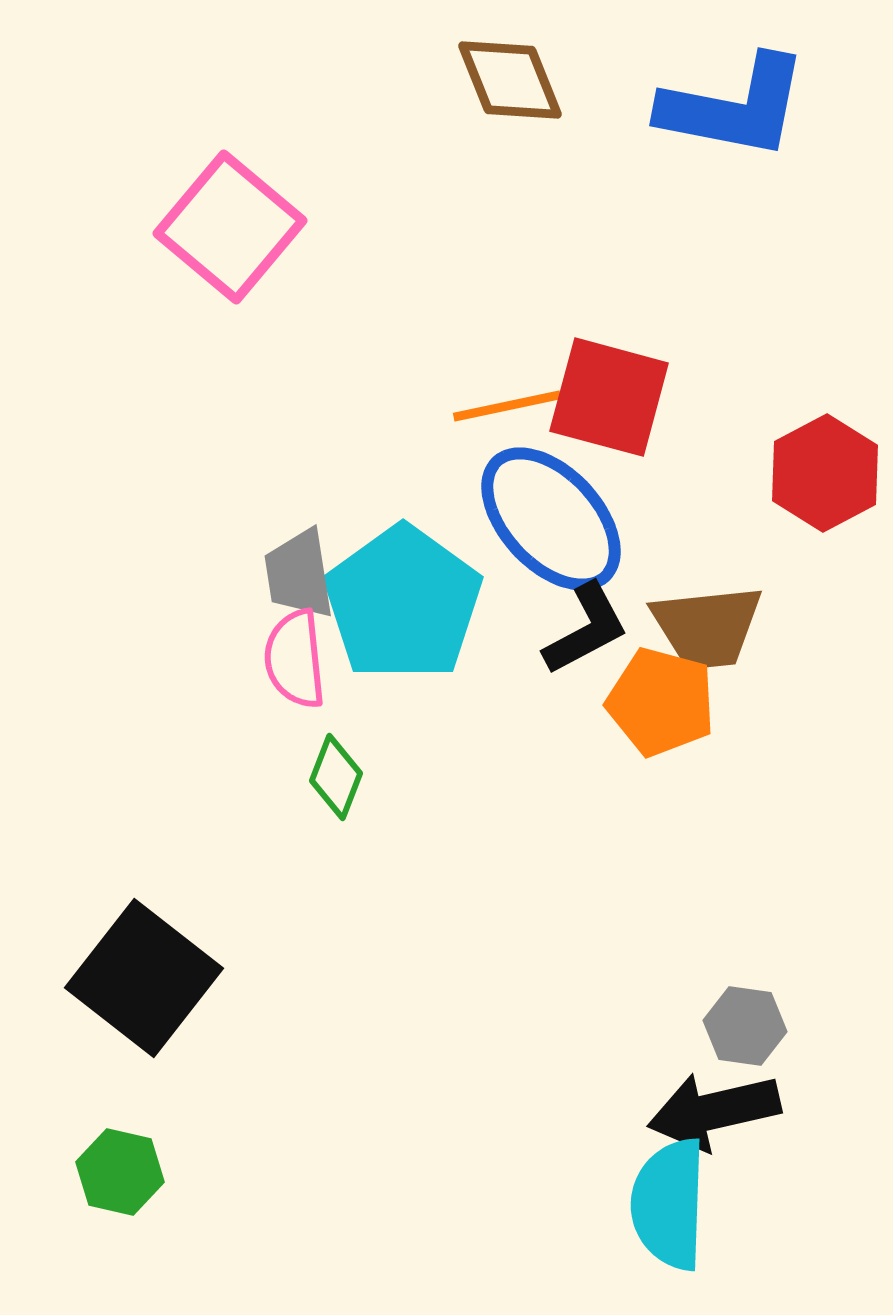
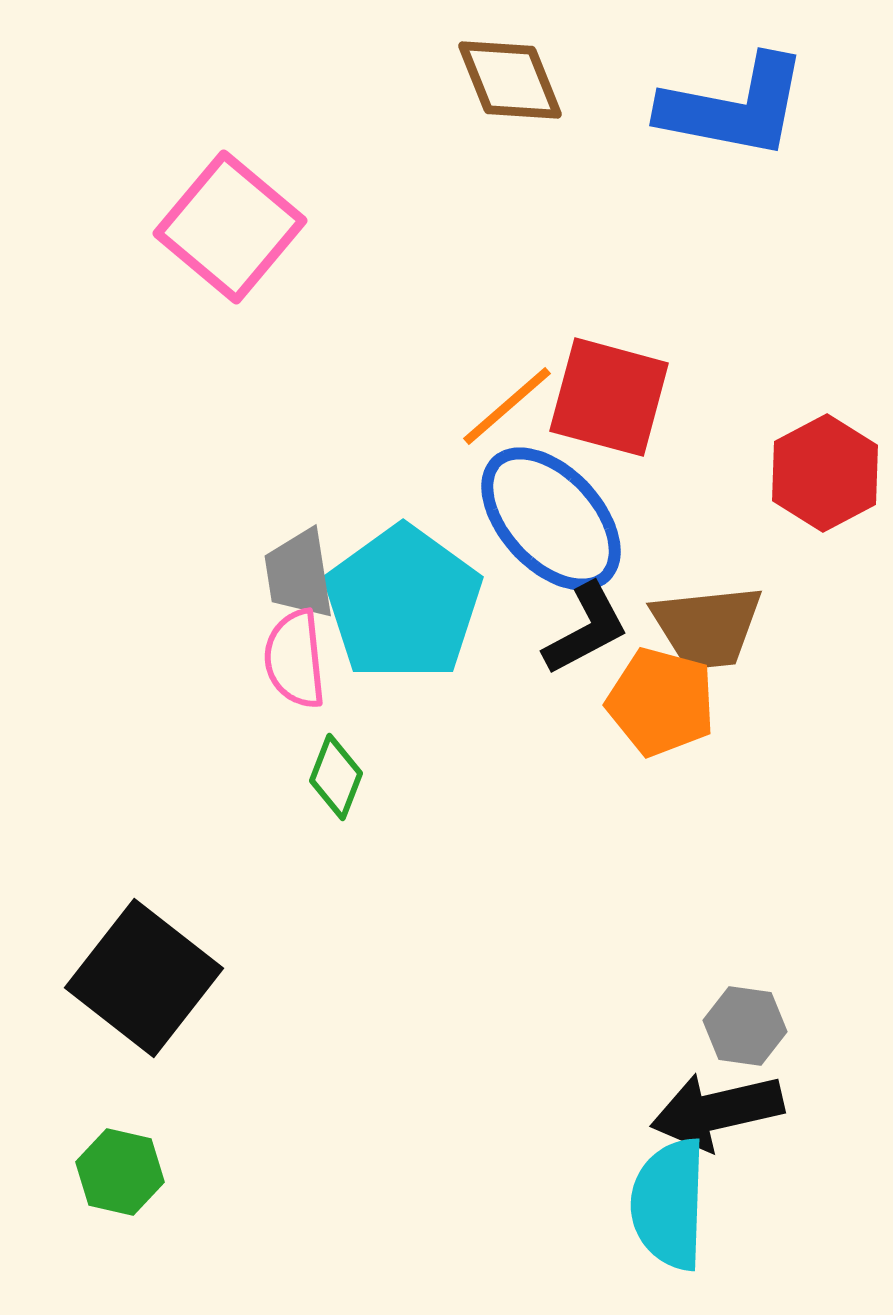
orange line: rotated 29 degrees counterclockwise
black arrow: moved 3 px right
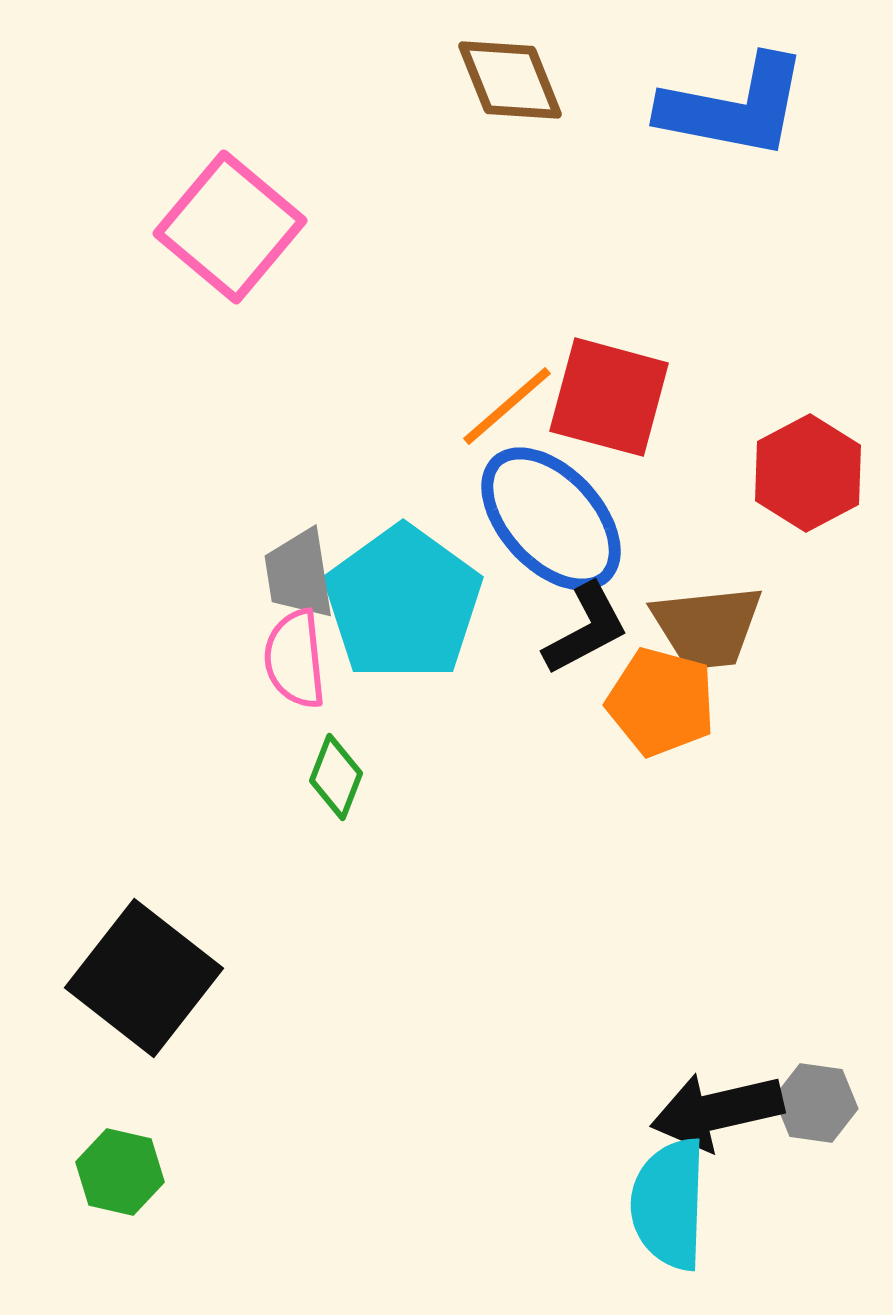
red hexagon: moved 17 px left
gray hexagon: moved 71 px right, 77 px down
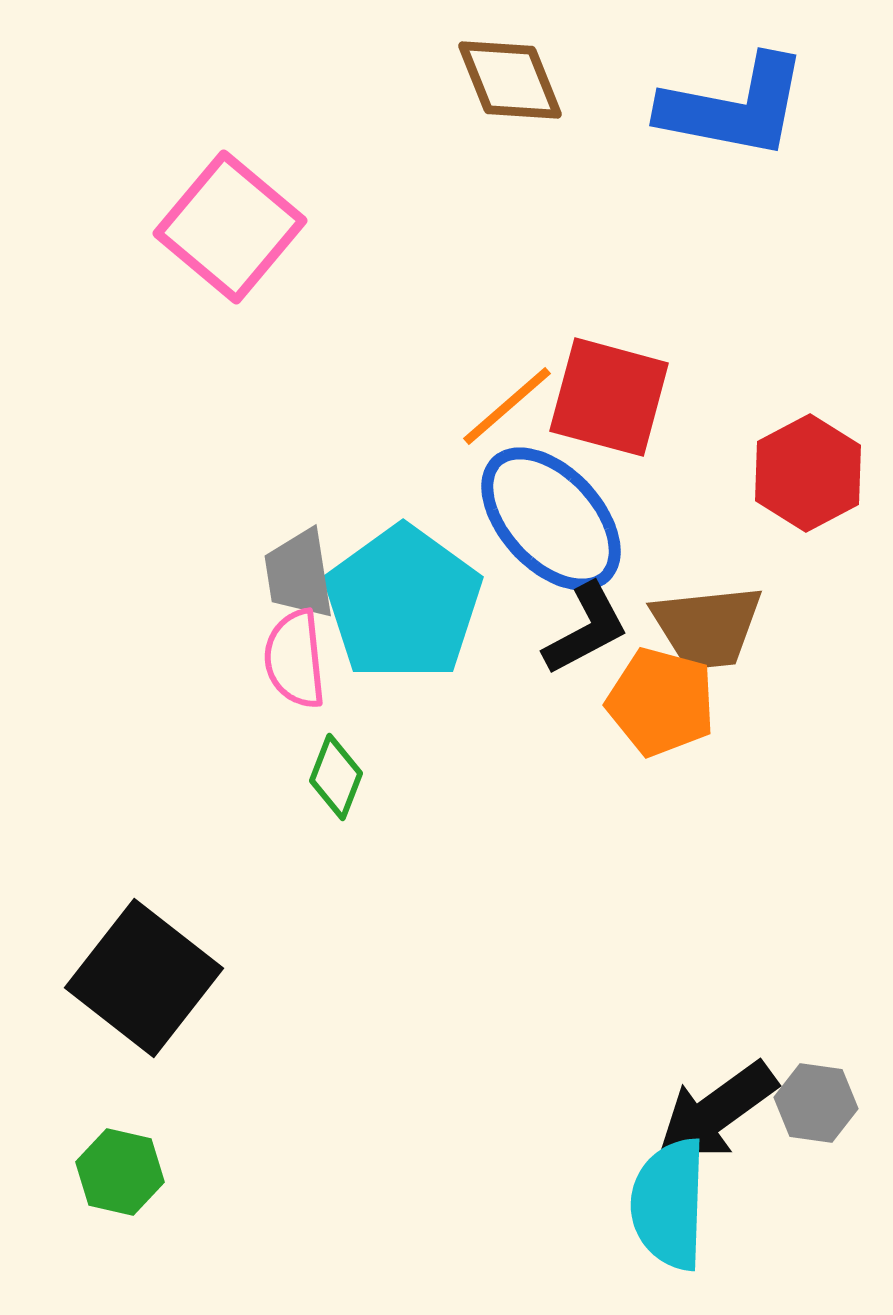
black arrow: rotated 23 degrees counterclockwise
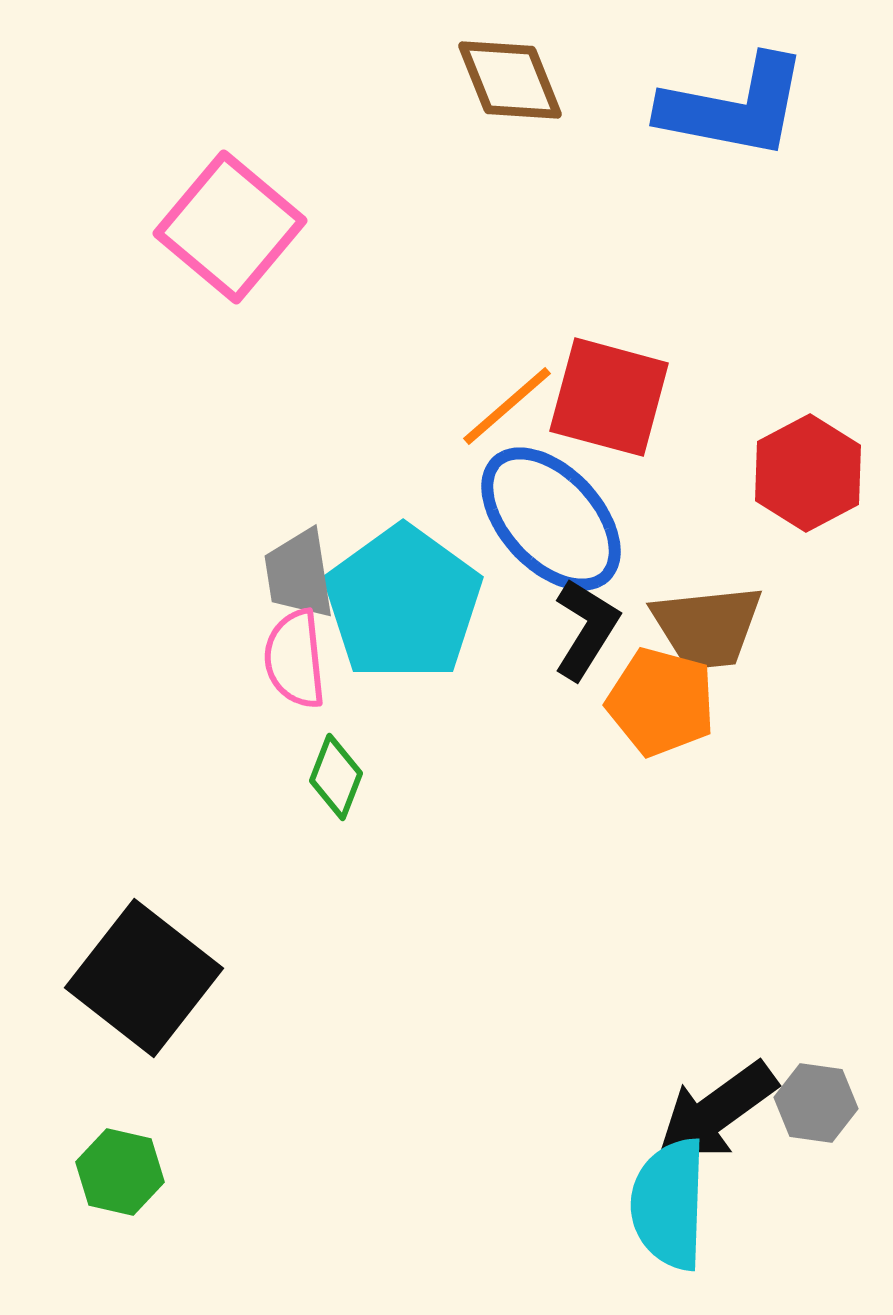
black L-shape: rotated 30 degrees counterclockwise
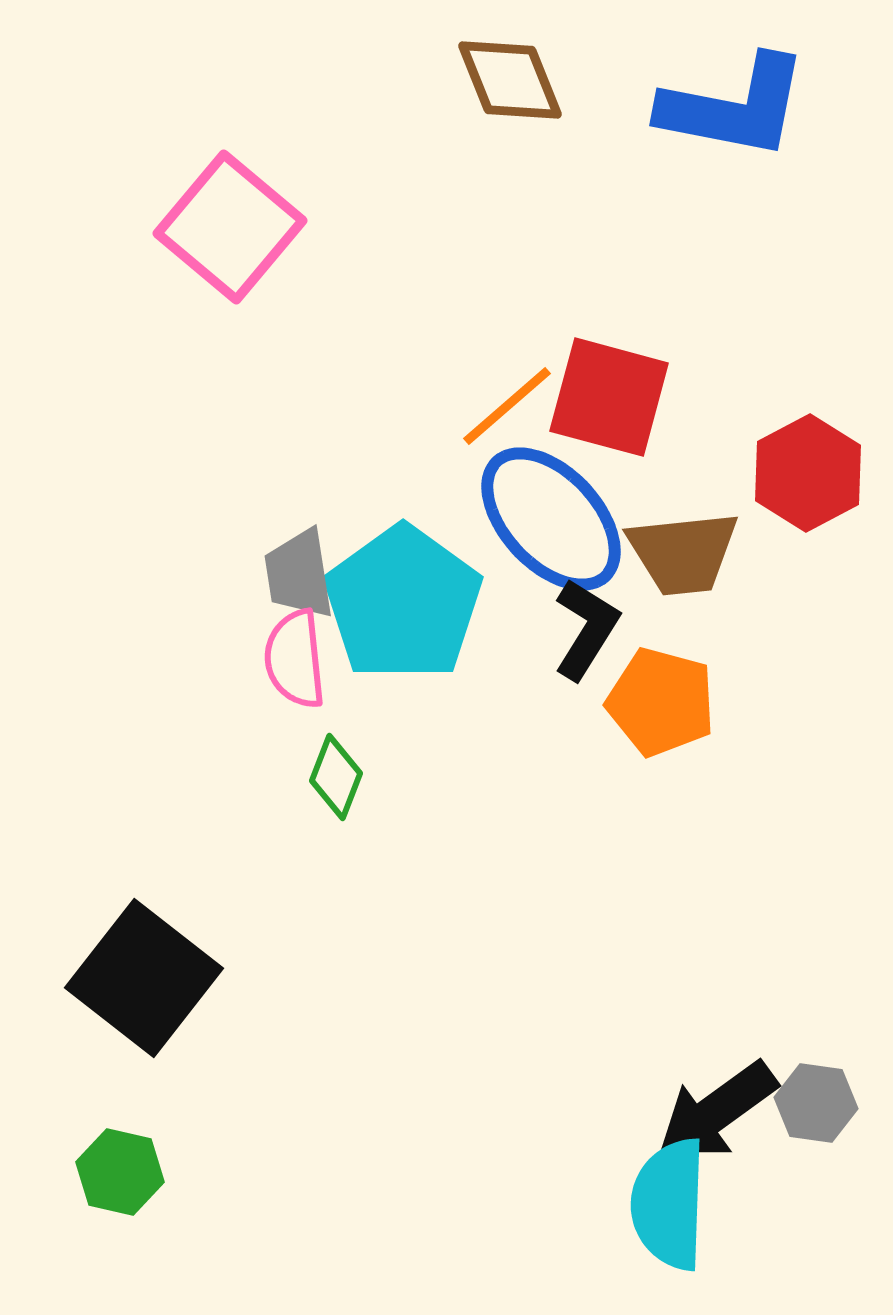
brown trapezoid: moved 24 px left, 74 px up
